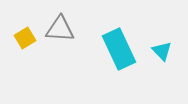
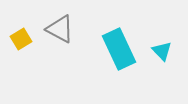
gray triangle: rotated 24 degrees clockwise
yellow square: moved 4 px left, 1 px down
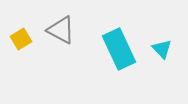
gray triangle: moved 1 px right, 1 px down
cyan triangle: moved 2 px up
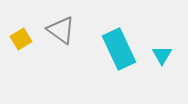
gray triangle: rotated 8 degrees clockwise
cyan triangle: moved 6 px down; rotated 15 degrees clockwise
